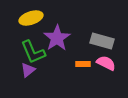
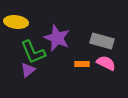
yellow ellipse: moved 15 px left, 4 px down; rotated 25 degrees clockwise
purple star: rotated 16 degrees counterclockwise
orange rectangle: moved 1 px left
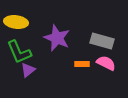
green L-shape: moved 14 px left
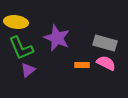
gray rectangle: moved 3 px right, 2 px down
green L-shape: moved 2 px right, 4 px up
orange rectangle: moved 1 px down
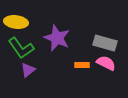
green L-shape: rotated 12 degrees counterclockwise
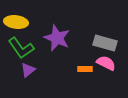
orange rectangle: moved 3 px right, 4 px down
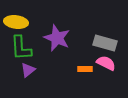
green L-shape: rotated 32 degrees clockwise
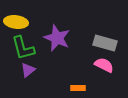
green L-shape: moved 2 px right; rotated 12 degrees counterclockwise
pink semicircle: moved 2 px left, 2 px down
orange rectangle: moved 7 px left, 19 px down
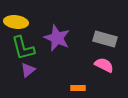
gray rectangle: moved 4 px up
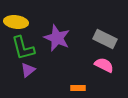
gray rectangle: rotated 10 degrees clockwise
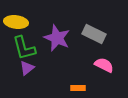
gray rectangle: moved 11 px left, 5 px up
green L-shape: moved 1 px right
purple triangle: moved 1 px left, 2 px up
